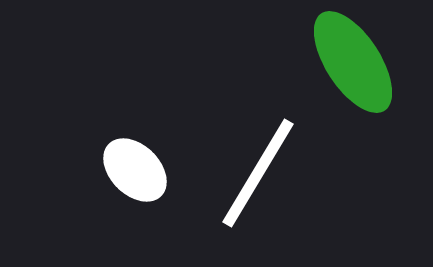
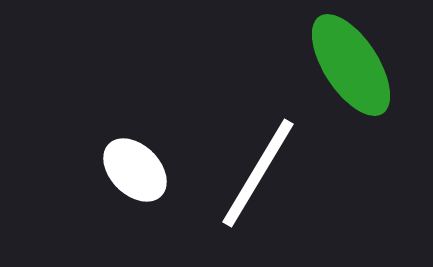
green ellipse: moved 2 px left, 3 px down
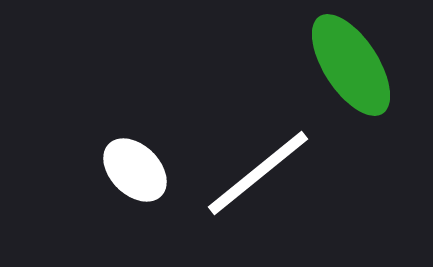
white line: rotated 20 degrees clockwise
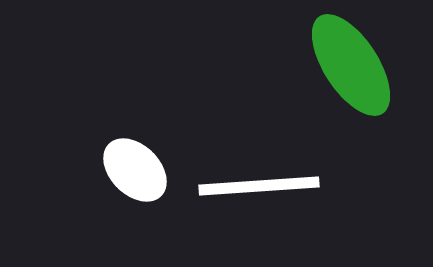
white line: moved 1 px right, 13 px down; rotated 35 degrees clockwise
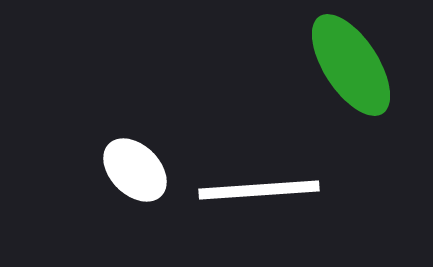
white line: moved 4 px down
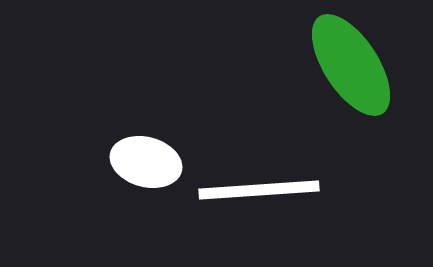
white ellipse: moved 11 px right, 8 px up; rotated 30 degrees counterclockwise
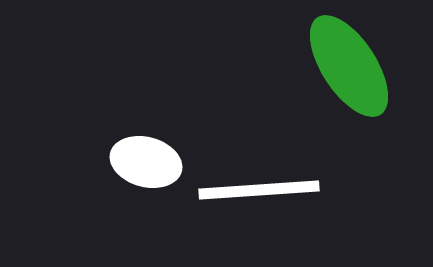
green ellipse: moved 2 px left, 1 px down
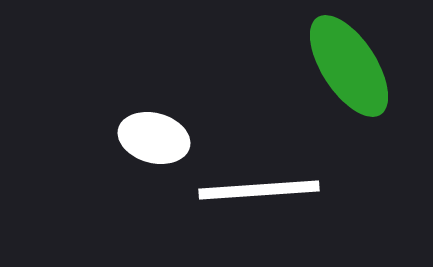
white ellipse: moved 8 px right, 24 px up
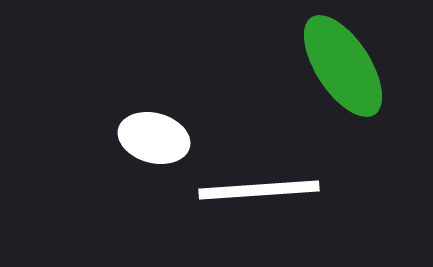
green ellipse: moved 6 px left
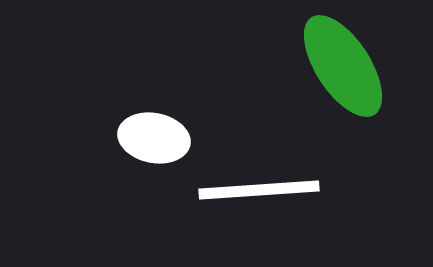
white ellipse: rotated 4 degrees counterclockwise
